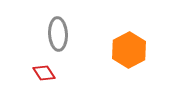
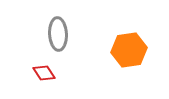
orange hexagon: rotated 20 degrees clockwise
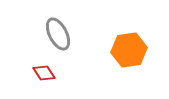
gray ellipse: rotated 24 degrees counterclockwise
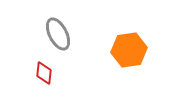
red diamond: rotated 40 degrees clockwise
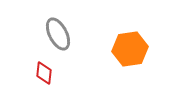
orange hexagon: moved 1 px right, 1 px up
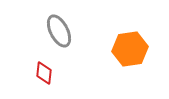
gray ellipse: moved 1 px right, 3 px up
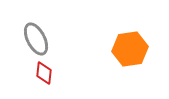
gray ellipse: moved 23 px left, 8 px down
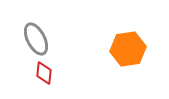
orange hexagon: moved 2 px left
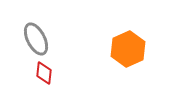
orange hexagon: rotated 16 degrees counterclockwise
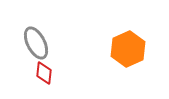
gray ellipse: moved 4 px down
